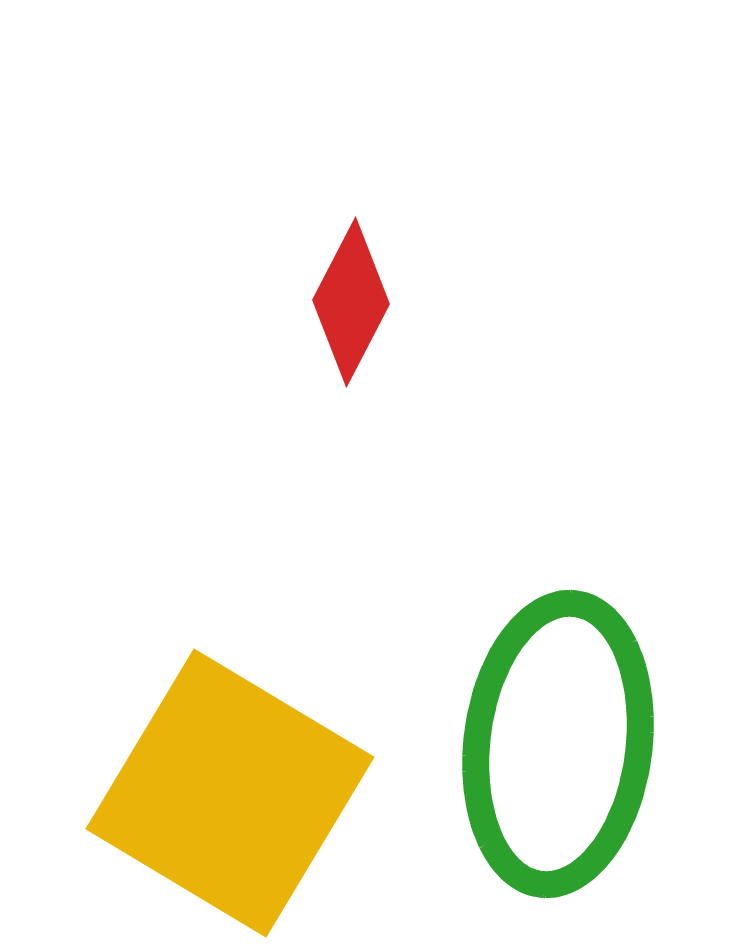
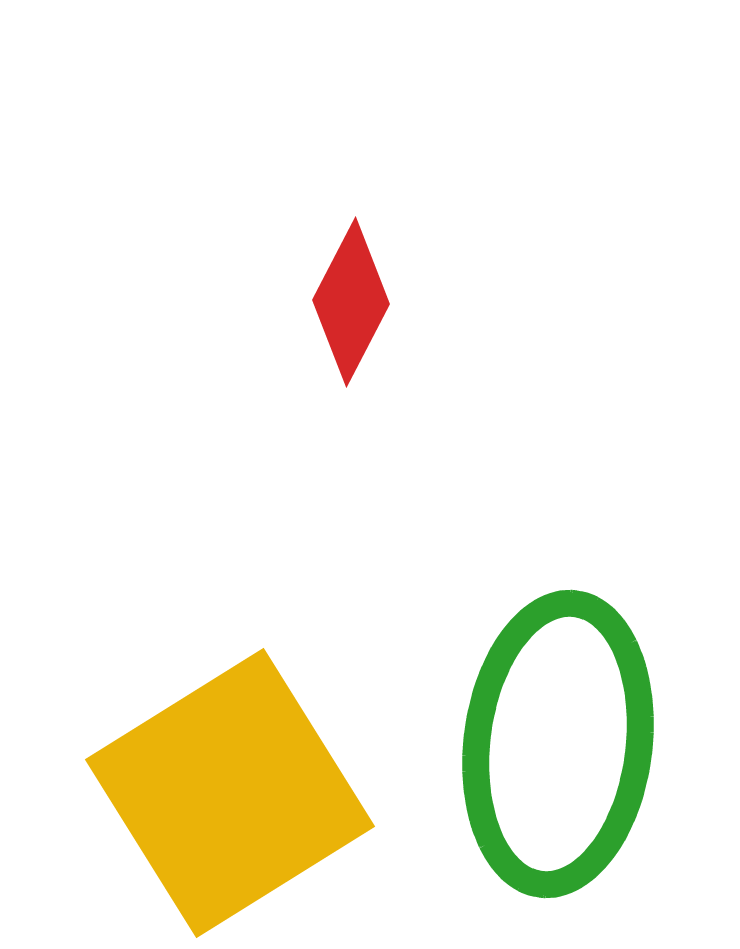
yellow square: rotated 27 degrees clockwise
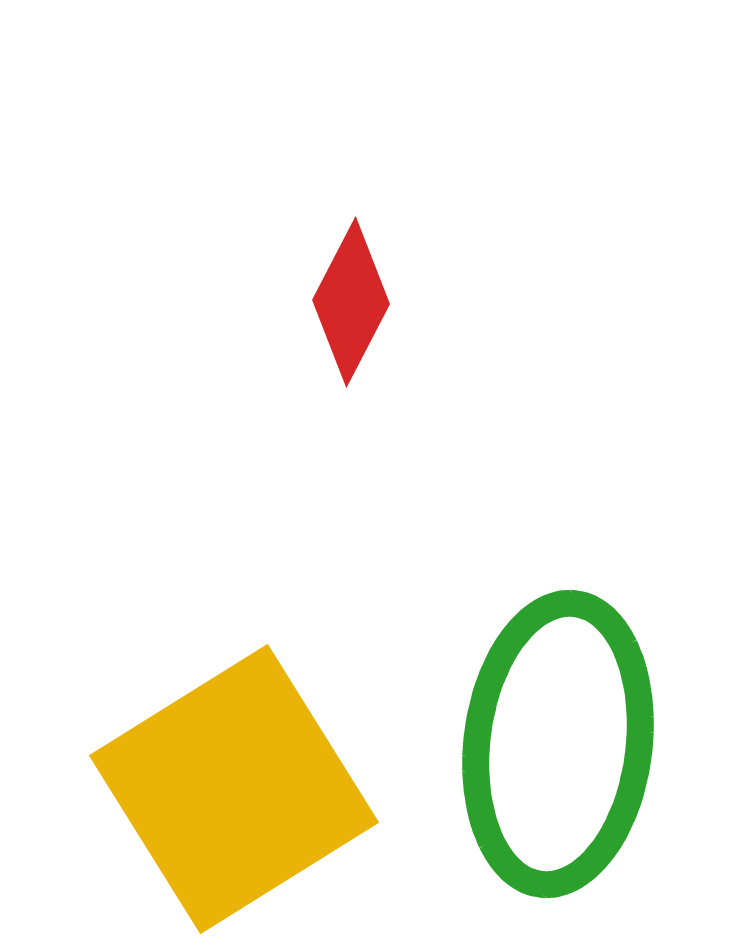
yellow square: moved 4 px right, 4 px up
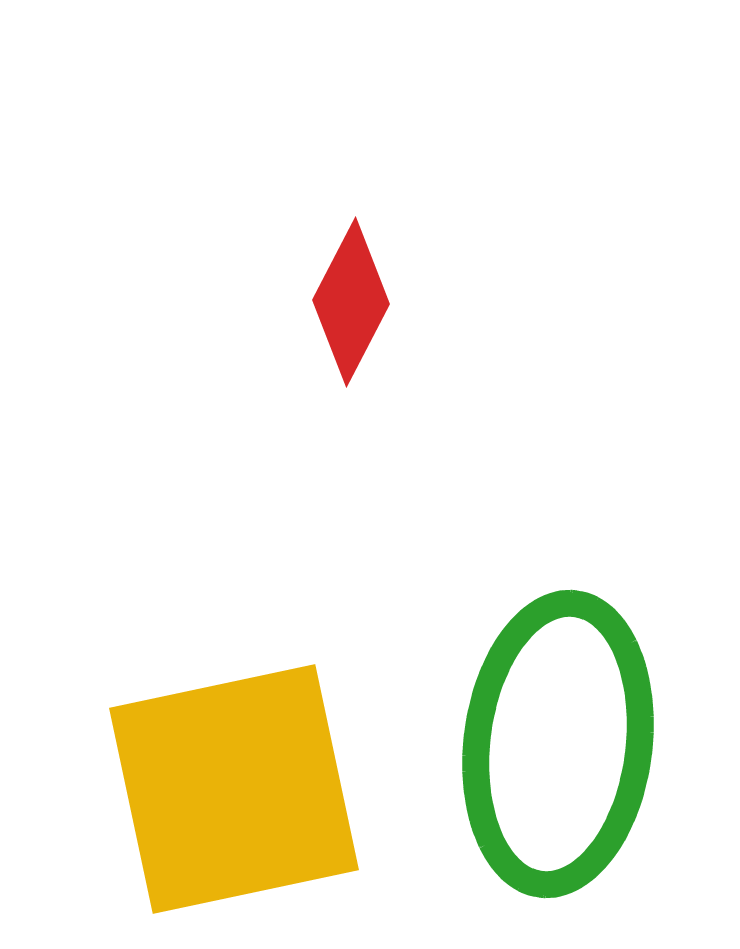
yellow square: rotated 20 degrees clockwise
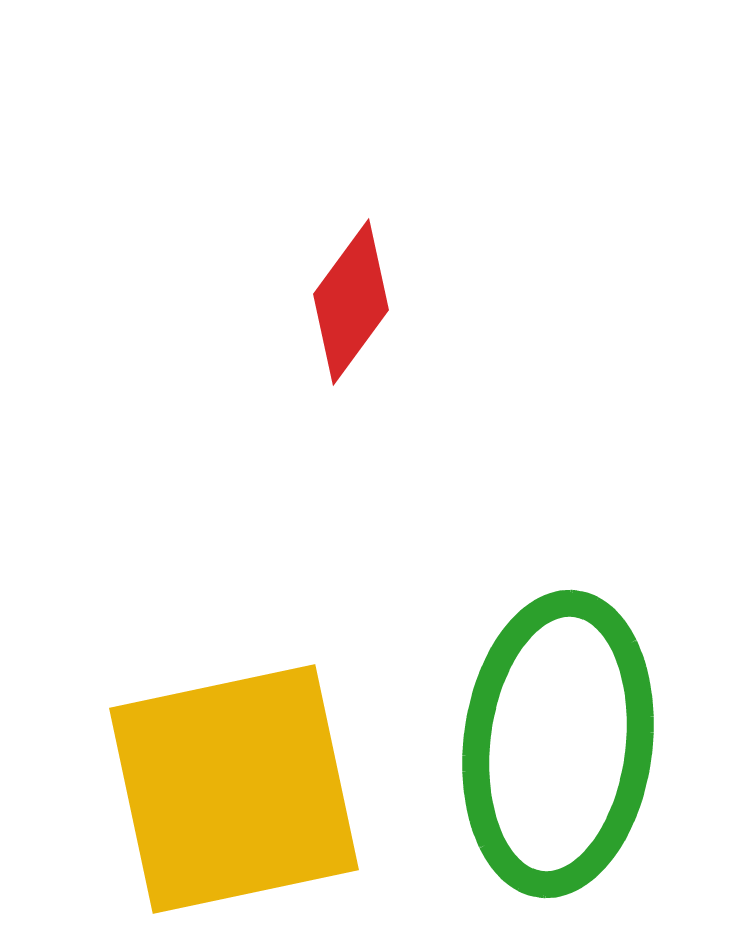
red diamond: rotated 9 degrees clockwise
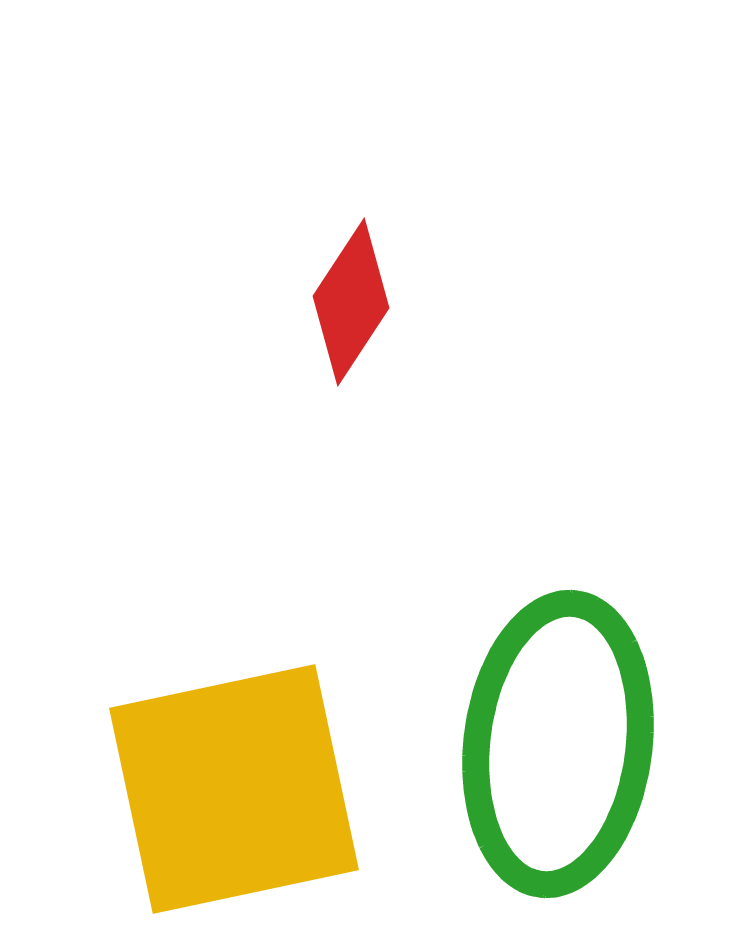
red diamond: rotated 3 degrees counterclockwise
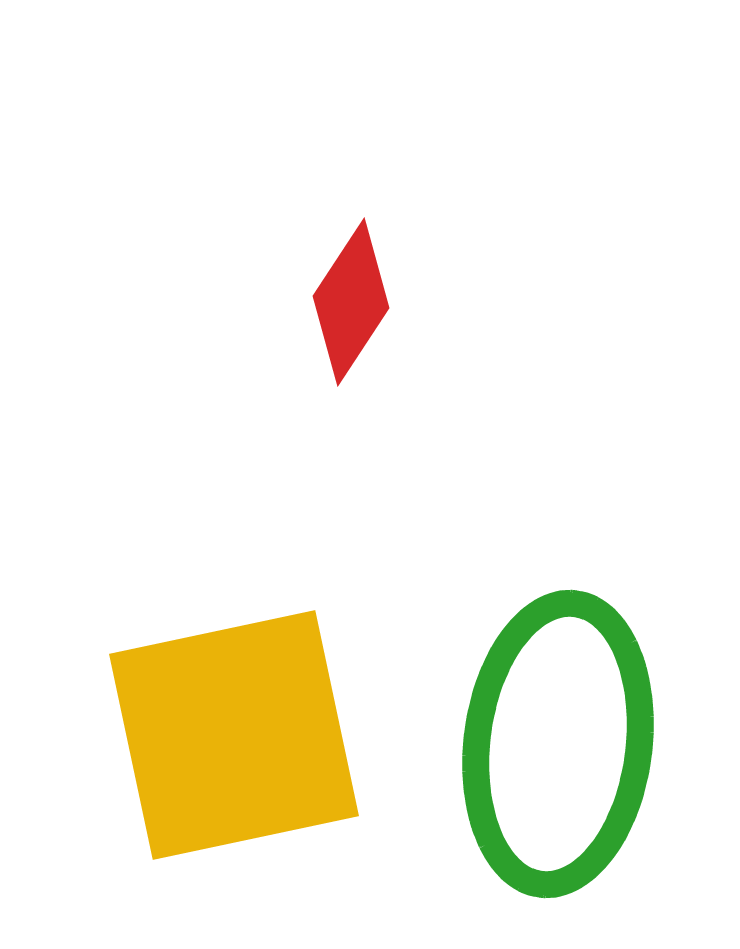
yellow square: moved 54 px up
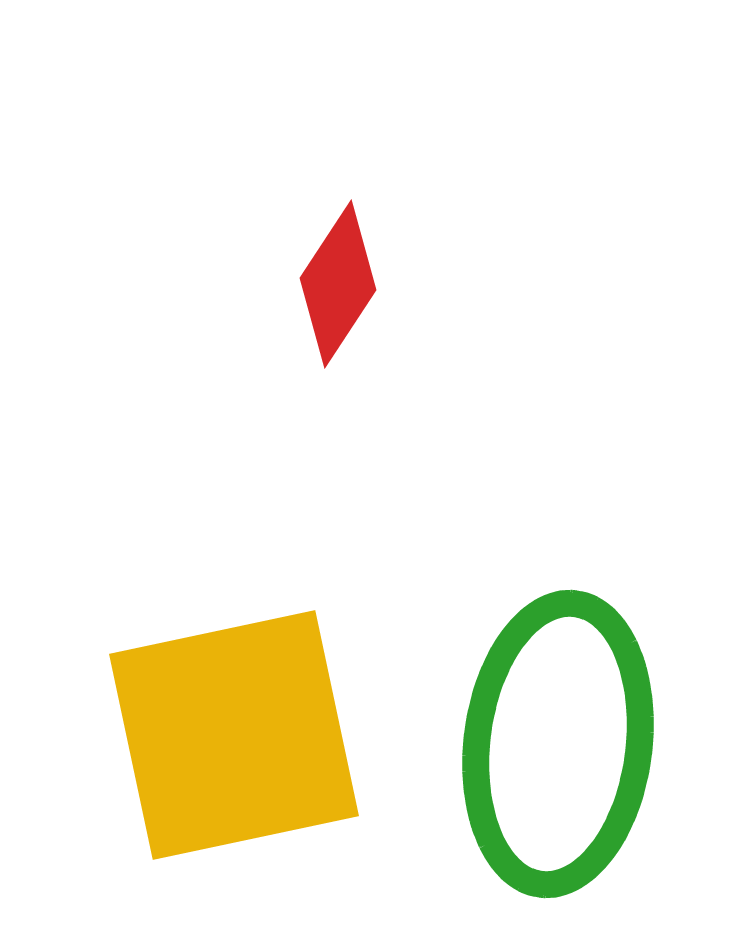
red diamond: moved 13 px left, 18 px up
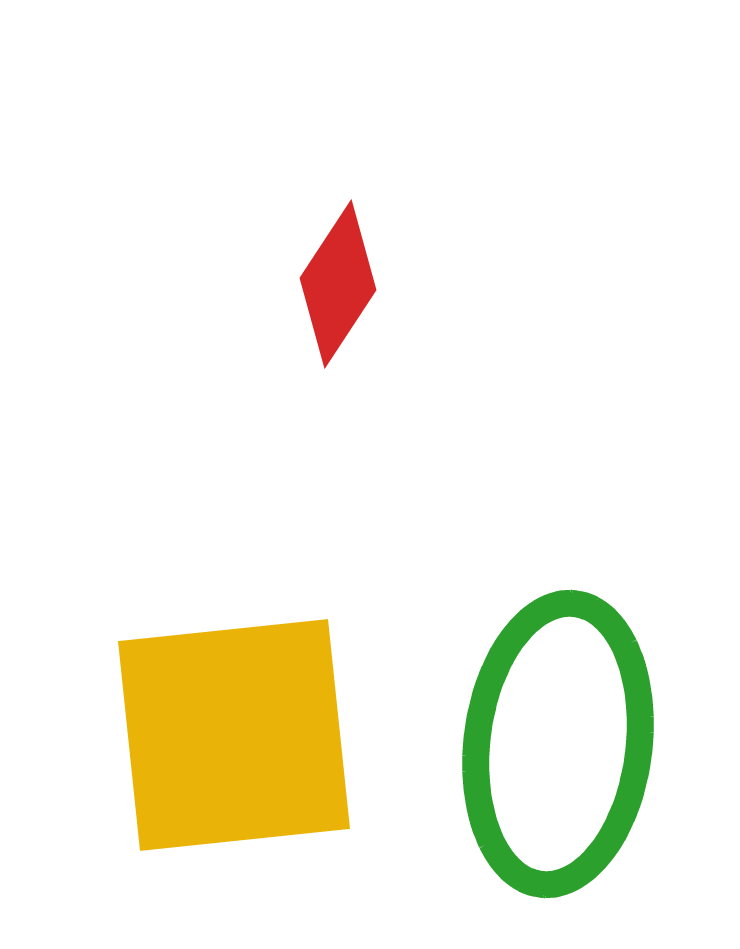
yellow square: rotated 6 degrees clockwise
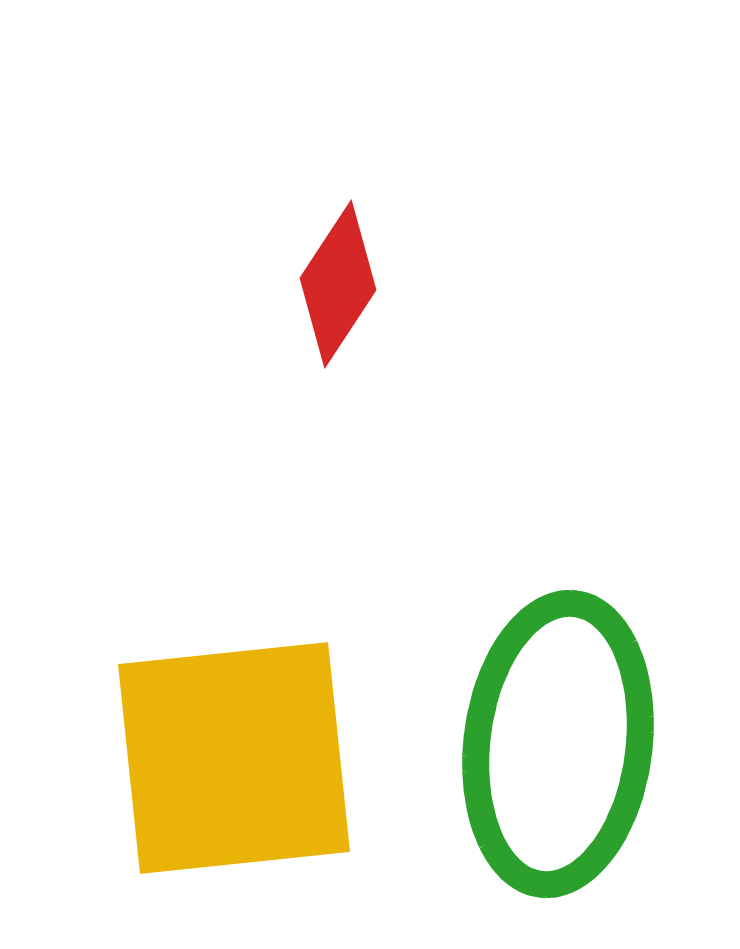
yellow square: moved 23 px down
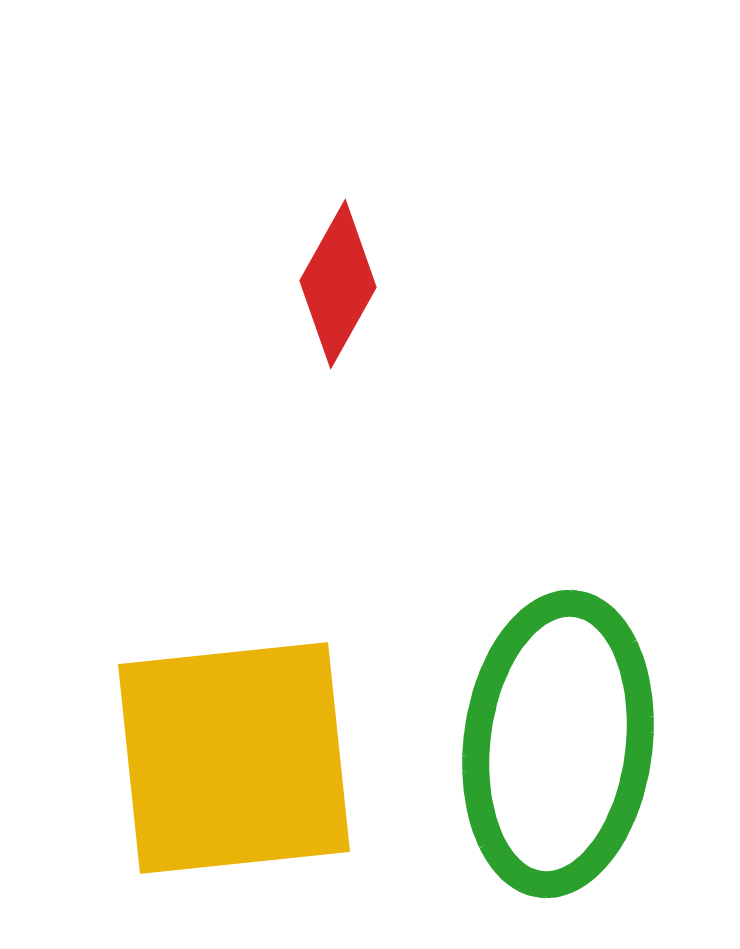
red diamond: rotated 4 degrees counterclockwise
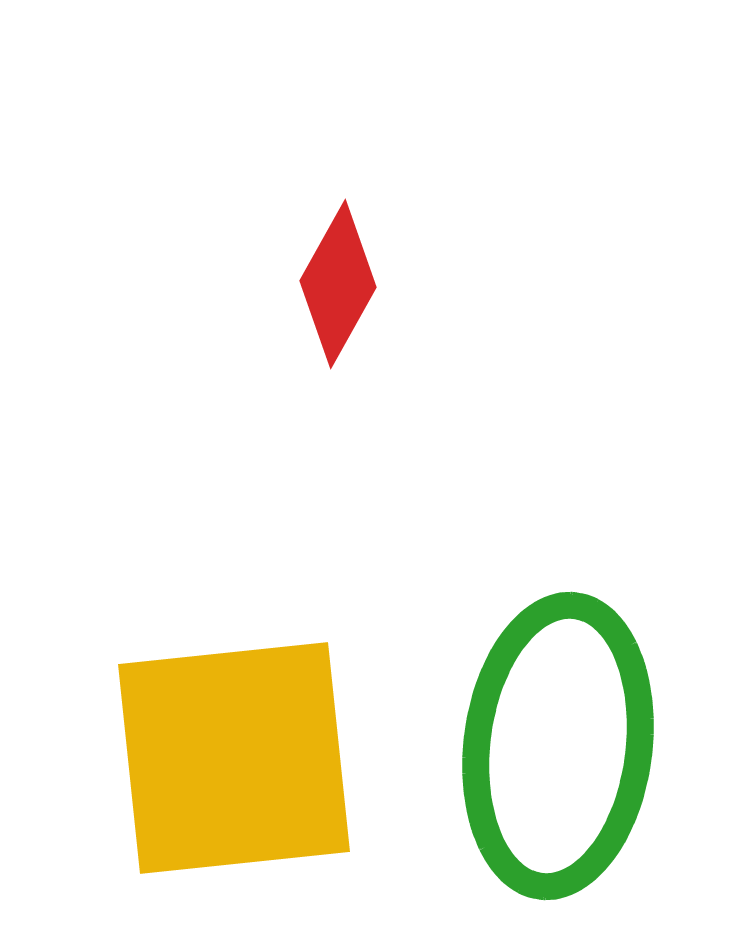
green ellipse: moved 2 px down
